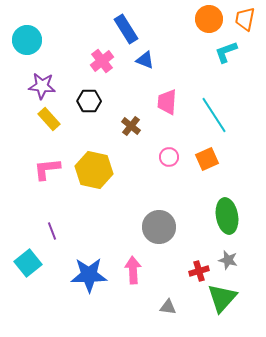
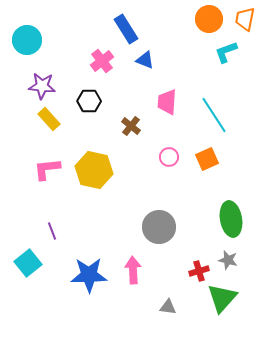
green ellipse: moved 4 px right, 3 px down
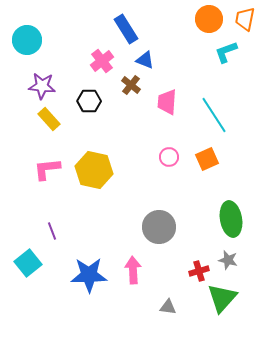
brown cross: moved 41 px up
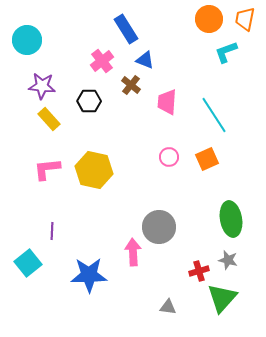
purple line: rotated 24 degrees clockwise
pink arrow: moved 18 px up
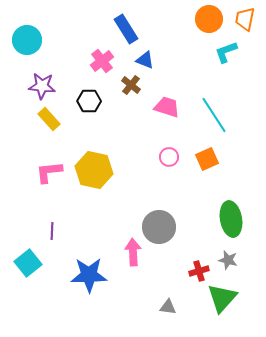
pink trapezoid: moved 5 px down; rotated 104 degrees clockwise
pink L-shape: moved 2 px right, 3 px down
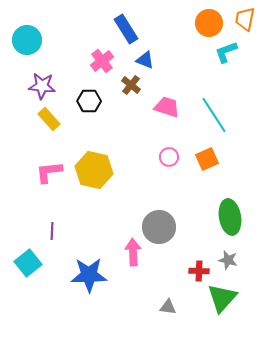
orange circle: moved 4 px down
green ellipse: moved 1 px left, 2 px up
red cross: rotated 18 degrees clockwise
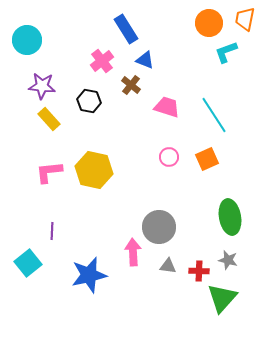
black hexagon: rotated 10 degrees clockwise
blue star: rotated 12 degrees counterclockwise
gray triangle: moved 41 px up
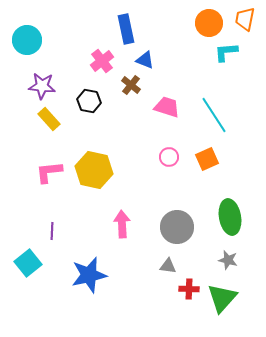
blue rectangle: rotated 20 degrees clockwise
cyan L-shape: rotated 15 degrees clockwise
gray circle: moved 18 px right
pink arrow: moved 11 px left, 28 px up
red cross: moved 10 px left, 18 px down
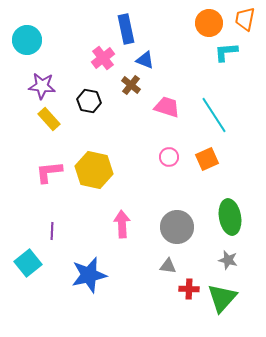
pink cross: moved 1 px right, 3 px up
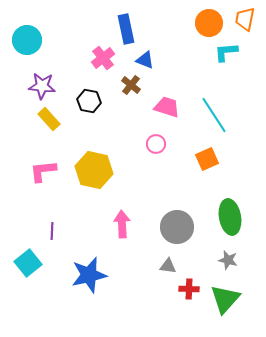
pink circle: moved 13 px left, 13 px up
pink L-shape: moved 6 px left, 1 px up
green triangle: moved 3 px right, 1 px down
